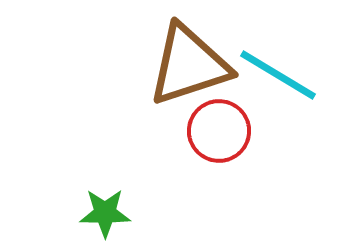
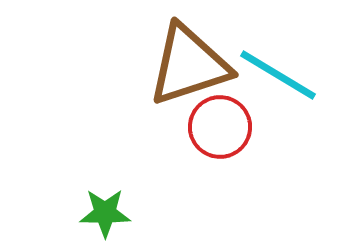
red circle: moved 1 px right, 4 px up
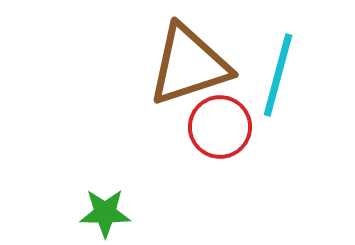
cyan line: rotated 74 degrees clockwise
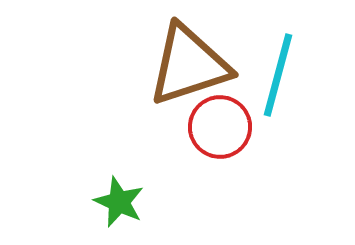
green star: moved 14 px right, 11 px up; rotated 24 degrees clockwise
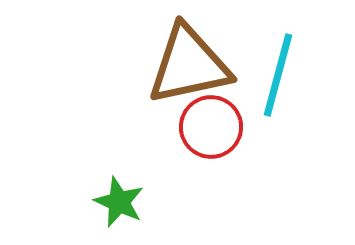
brown triangle: rotated 6 degrees clockwise
red circle: moved 9 px left
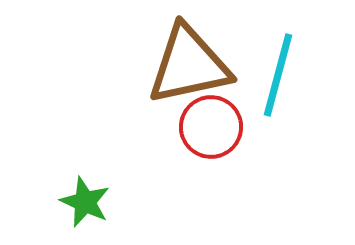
green star: moved 34 px left
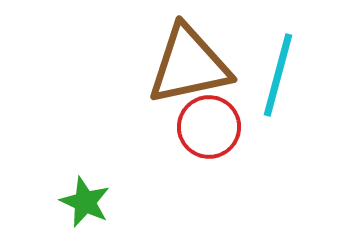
red circle: moved 2 px left
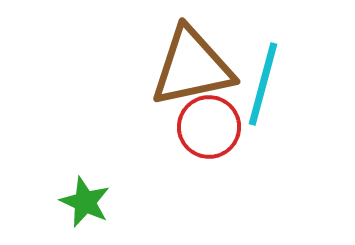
brown triangle: moved 3 px right, 2 px down
cyan line: moved 15 px left, 9 px down
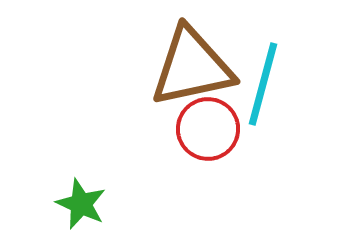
red circle: moved 1 px left, 2 px down
green star: moved 4 px left, 2 px down
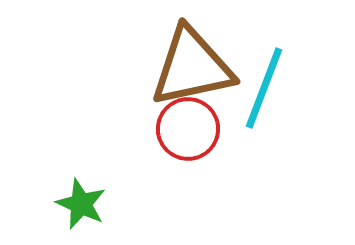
cyan line: moved 1 px right, 4 px down; rotated 6 degrees clockwise
red circle: moved 20 px left
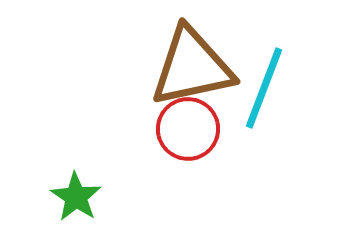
green star: moved 5 px left, 7 px up; rotated 9 degrees clockwise
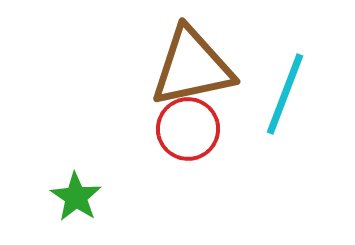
cyan line: moved 21 px right, 6 px down
